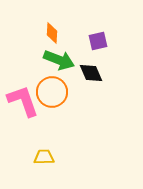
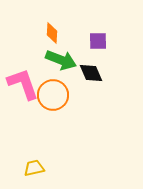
purple square: rotated 12 degrees clockwise
green arrow: moved 2 px right
orange circle: moved 1 px right, 3 px down
pink L-shape: moved 17 px up
yellow trapezoid: moved 10 px left, 11 px down; rotated 10 degrees counterclockwise
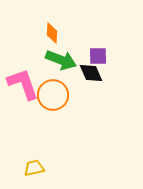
purple square: moved 15 px down
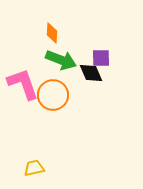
purple square: moved 3 px right, 2 px down
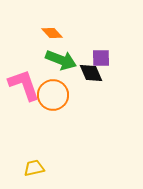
orange diamond: rotated 45 degrees counterclockwise
pink L-shape: moved 1 px right, 1 px down
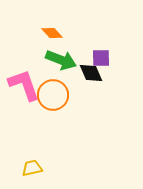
yellow trapezoid: moved 2 px left
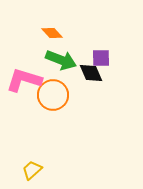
pink L-shape: moved 5 px up; rotated 54 degrees counterclockwise
yellow trapezoid: moved 2 px down; rotated 30 degrees counterclockwise
